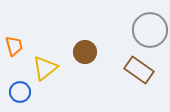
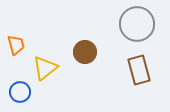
gray circle: moved 13 px left, 6 px up
orange trapezoid: moved 2 px right, 1 px up
brown rectangle: rotated 40 degrees clockwise
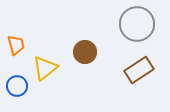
brown rectangle: rotated 72 degrees clockwise
blue circle: moved 3 px left, 6 px up
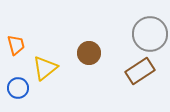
gray circle: moved 13 px right, 10 px down
brown circle: moved 4 px right, 1 px down
brown rectangle: moved 1 px right, 1 px down
blue circle: moved 1 px right, 2 px down
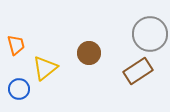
brown rectangle: moved 2 px left
blue circle: moved 1 px right, 1 px down
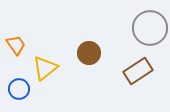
gray circle: moved 6 px up
orange trapezoid: rotated 20 degrees counterclockwise
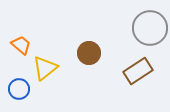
orange trapezoid: moved 5 px right; rotated 15 degrees counterclockwise
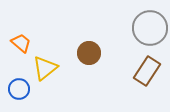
orange trapezoid: moved 2 px up
brown rectangle: moved 9 px right; rotated 24 degrees counterclockwise
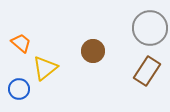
brown circle: moved 4 px right, 2 px up
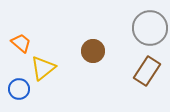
yellow triangle: moved 2 px left
